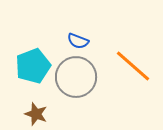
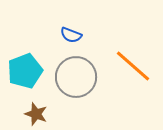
blue semicircle: moved 7 px left, 6 px up
cyan pentagon: moved 8 px left, 5 px down
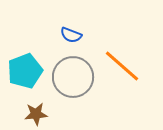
orange line: moved 11 px left
gray circle: moved 3 px left
brown star: rotated 25 degrees counterclockwise
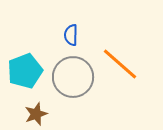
blue semicircle: rotated 70 degrees clockwise
orange line: moved 2 px left, 2 px up
brown star: rotated 15 degrees counterclockwise
